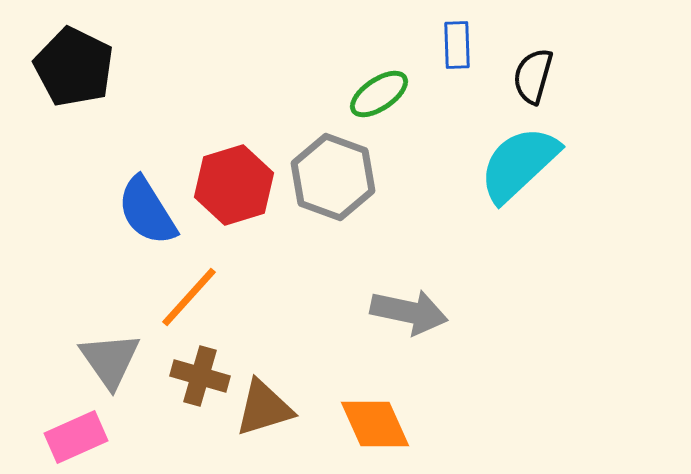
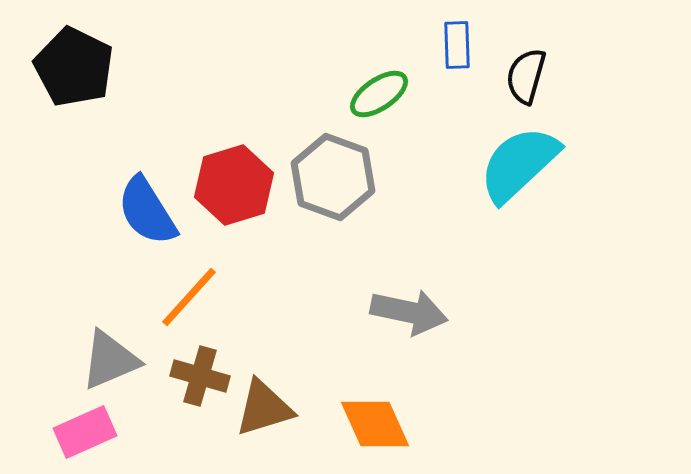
black semicircle: moved 7 px left
gray triangle: rotated 42 degrees clockwise
pink rectangle: moved 9 px right, 5 px up
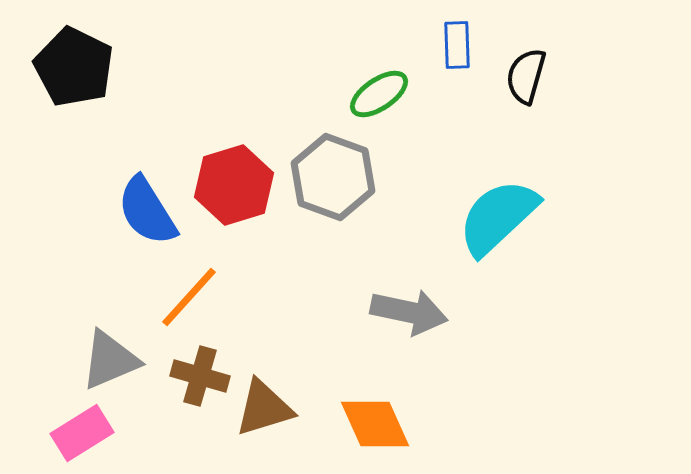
cyan semicircle: moved 21 px left, 53 px down
pink rectangle: moved 3 px left, 1 px down; rotated 8 degrees counterclockwise
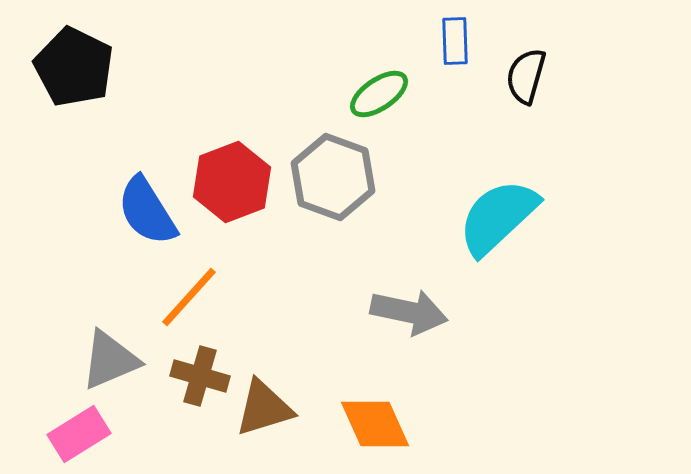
blue rectangle: moved 2 px left, 4 px up
red hexagon: moved 2 px left, 3 px up; rotated 4 degrees counterclockwise
pink rectangle: moved 3 px left, 1 px down
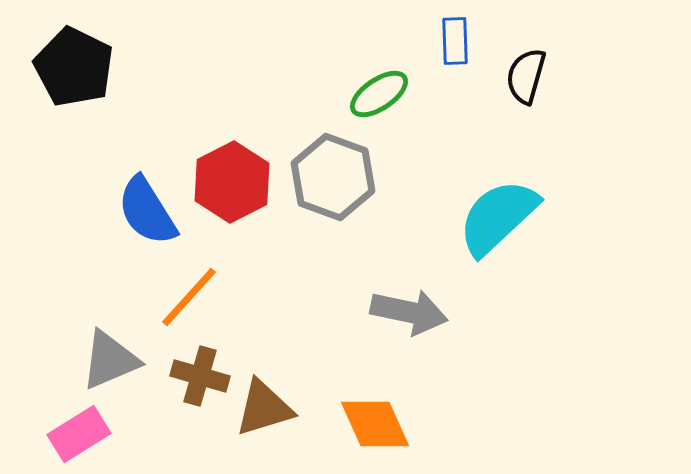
red hexagon: rotated 6 degrees counterclockwise
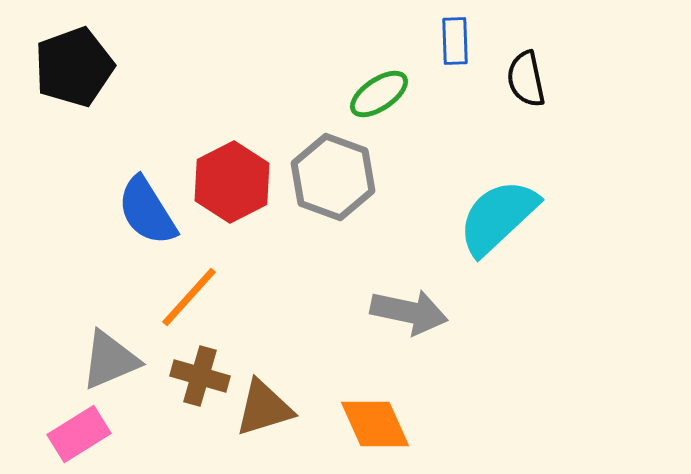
black pentagon: rotated 26 degrees clockwise
black semicircle: moved 3 px down; rotated 28 degrees counterclockwise
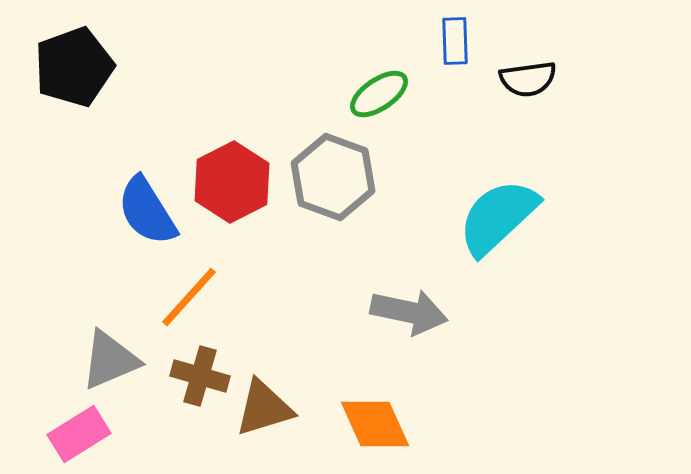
black semicircle: moved 2 px right; rotated 86 degrees counterclockwise
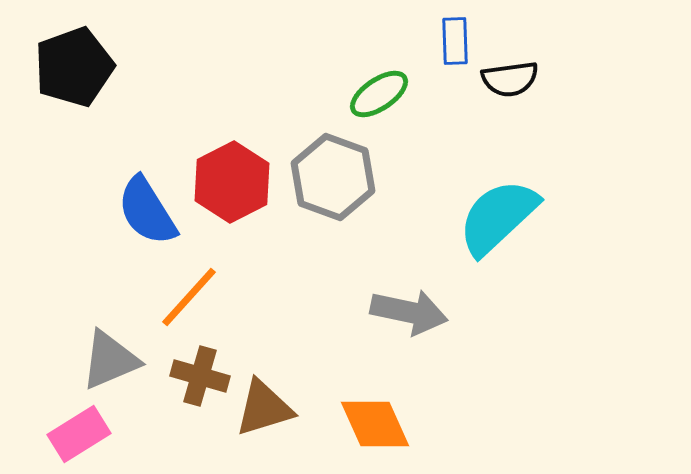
black semicircle: moved 18 px left
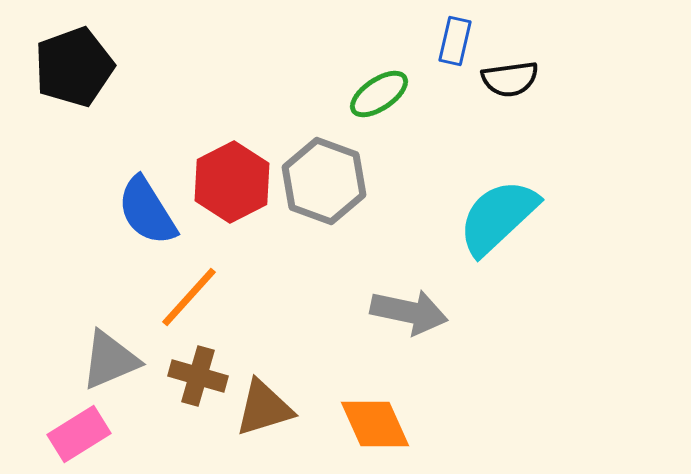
blue rectangle: rotated 15 degrees clockwise
gray hexagon: moved 9 px left, 4 px down
brown cross: moved 2 px left
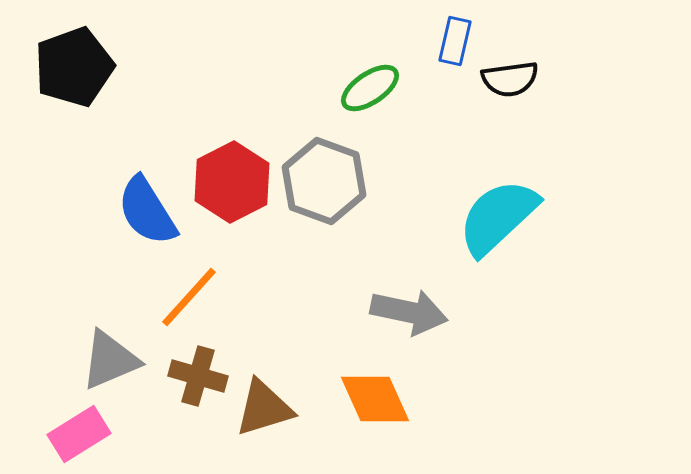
green ellipse: moved 9 px left, 6 px up
orange diamond: moved 25 px up
